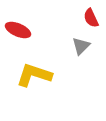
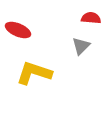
red semicircle: rotated 120 degrees clockwise
yellow L-shape: moved 2 px up
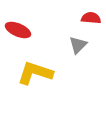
gray triangle: moved 3 px left, 1 px up
yellow L-shape: moved 1 px right
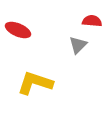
red semicircle: moved 1 px right, 3 px down
yellow L-shape: moved 10 px down
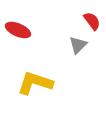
red semicircle: rotated 48 degrees clockwise
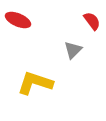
red ellipse: moved 10 px up
gray triangle: moved 5 px left, 5 px down
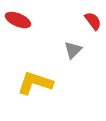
red semicircle: moved 1 px right
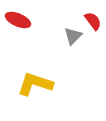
gray triangle: moved 14 px up
yellow L-shape: moved 1 px down
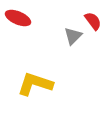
red ellipse: moved 2 px up
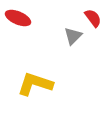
red semicircle: moved 3 px up
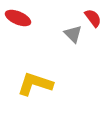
gray triangle: moved 2 px up; rotated 30 degrees counterclockwise
